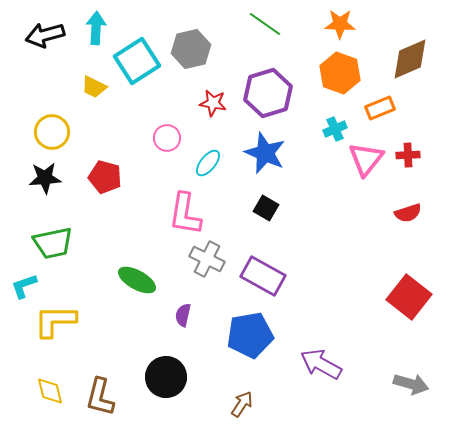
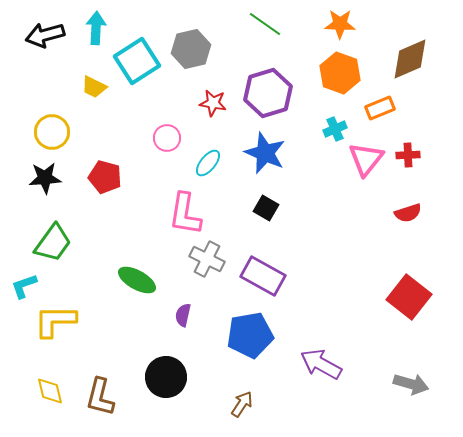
green trapezoid: rotated 42 degrees counterclockwise
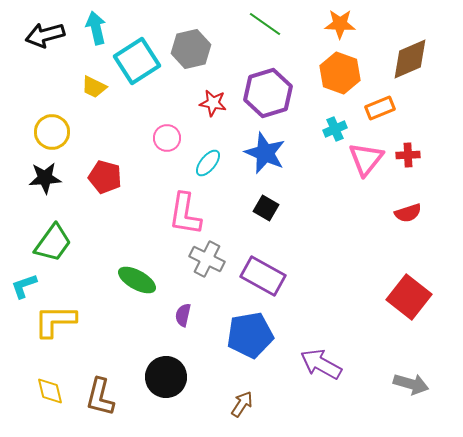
cyan arrow: rotated 16 degrees counterclockwise
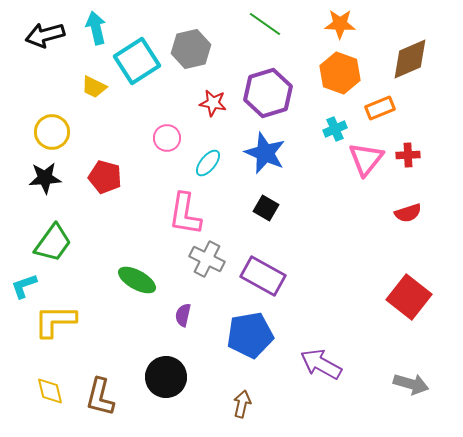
brown arrow: rotated 20 degrees counterclockwise
